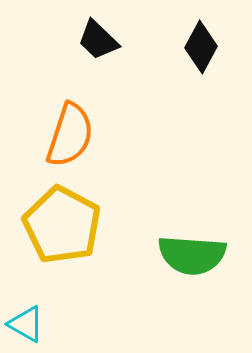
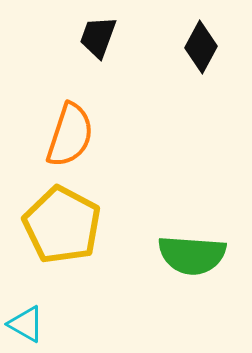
black trapezoid: moved 3 px up; rotated 66 degrees clockwise
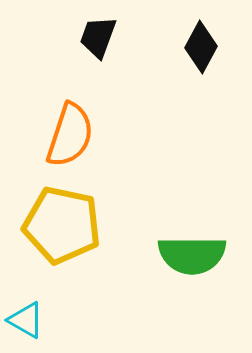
yellow pentagon: rotated 16 degrees counterclockwise
green semicircle: rotated 4 degrees counterclockwise
cyan triangle: moved 4 px up
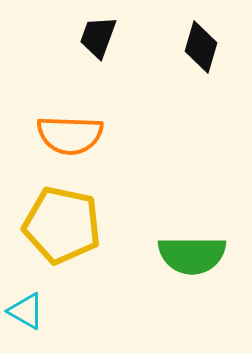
black diamond: rotated 12 degrees counterclockwise
orange semicircle: rotated 74 degrees clockwise
cyan triangle: moved 9 px up
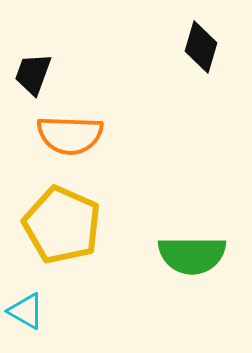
black trapezoid: moved 65 px left, 37 px down
yellow pentagon: rotated 12 degrees clockwise
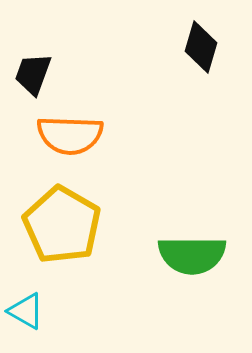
yellow pentagon: rotated 6 degrees clockwise
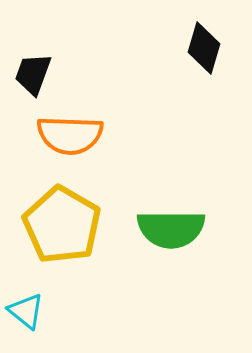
black diamond: moved 3 px right, 1 px down
green semicircle: moved 21 px left, 26 px up
cyan triangle: rotated 9 degrees clockwise
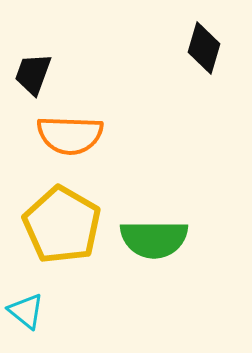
green semicircle: moved 17 px left, 10 px down
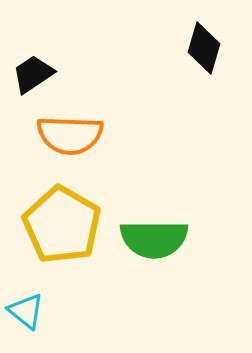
black trapezoid: rotated 36 degrees clockwise
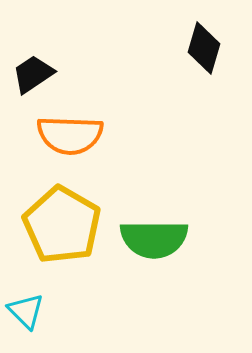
cyan triangle: rotated 6 degrees clockwise
